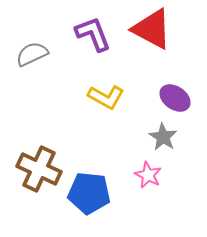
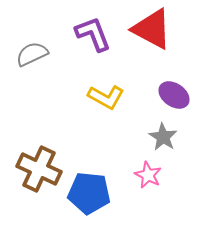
purple ellipse: moved 1 px left, 3 px up
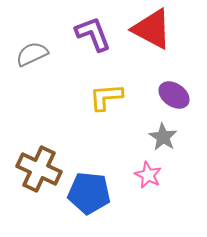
yellow L-shape: rotated 147 degrees clockwise
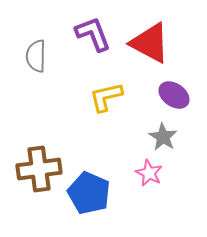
red triangle: moved 2 px left, 14 px down
gray semicircle: moved 4 px right, 2 px down; rotated 64 degrees counterclockwise
yellow L-shape: rotated 9 degrees counterclockwise
brown cross: rotated 33 degrees counterclockwise
pink star: moved 1 px right, 2 px up
blue pentagon: rotated 18 degrees clockwise
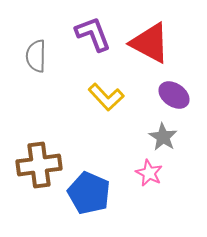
yellow L-shape: rotated 120 degrees counterclockwise
brown cross: moved 4 px up
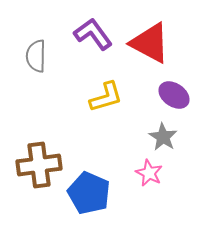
purple L-shape: rotated 15 degrees counterclockwise
yellow L-shape: rotated 63 degrees counterclockwise
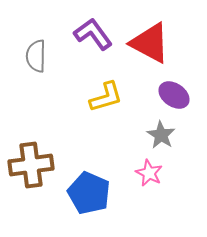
gray star: moved 2 px left, 2 px up
brown cross: moved 8 px left
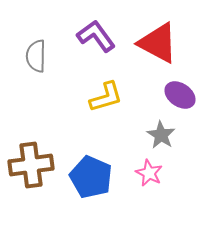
purple L-shape: moved 3 px right, 2 px down
red triangle: moved 8 px right
purple ellipse: moved 6 px right
blue pentagon: moved 2 px right, 16 px up
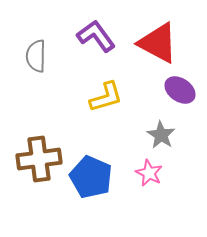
purple ellipse: moved 5 px up
brown cross: moved 8 px right, 6 px up
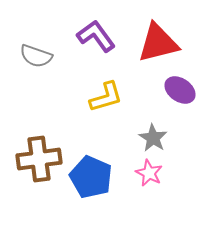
red triangle: rotated 42 degrees counterclockwise
gray semicircle: rotated 72 degrees counterclockwise
gray star: moved 8 px left, 3 px down
